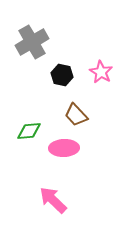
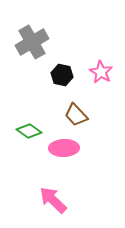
green diamond: rotated 40 degrees clockwise
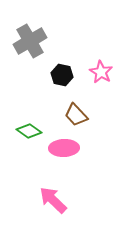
gray cross: moved 2 px left, 1 px up
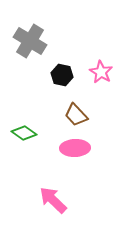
gray cross: rotated 28 degrees counterclockwise
green diamond: moved 5 px left, 2 px down
pink ellipse: moved 11 px right
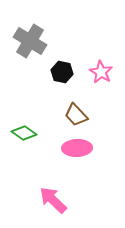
black hexagon: moved 3 px up
pink ellipse: moved 2 px right
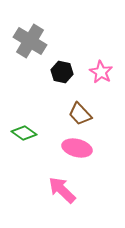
brown trapezoid: moved 4 px right, 1 px up
pink ellipse: rotated 16 degrees clockwise
pink arrow: moved 9 px right, 10 px up
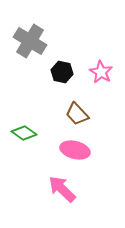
brown trapezoid: moved 3 px left
pink ellipse: moved 2 px left, 2 px down
pink arrow: moved 1 px up
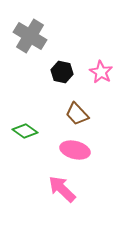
gray cross: moved 5 px up
green diamond: moved 1 px right, 2 px up
